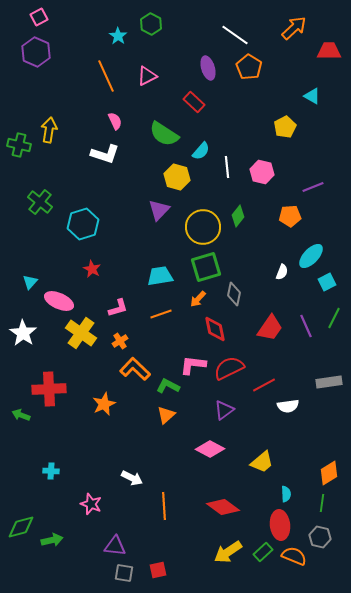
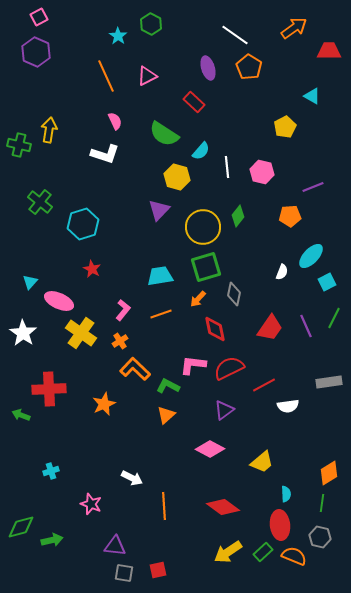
orange arrow at (294, 28): rotated 8 degrees clockwise
pink L-shape at (118, 308): moved 5 px right, 2 px down; rotated 35 degrees counterclockwise
cyan cross at (51, 471): rotated 21 degrees counterclockwise
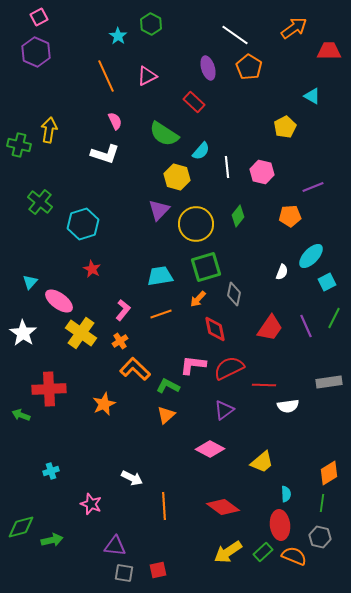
yellow circle at (203, 227): moved 7 px left, 3 px up
pink ellipse at (59, 301): rotated 12 degrees clockwise
red line at (264, 385): rotated 30 degrees clockwise
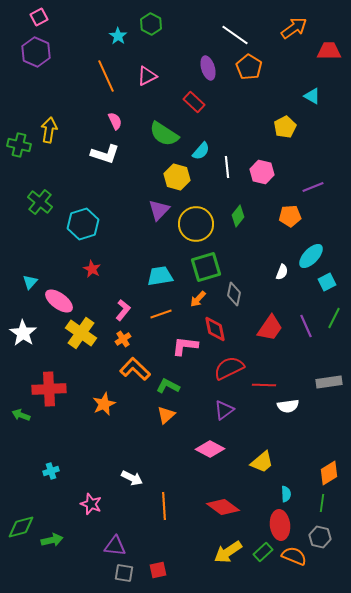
orange cross at (120, 341): moved 3 px right, 2 px up
pink L-shape at (193, 365): moved 8 px left, 19 px up
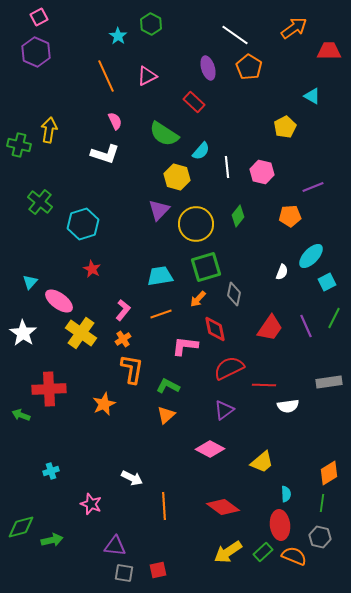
orange L-shape at (135, 369): moved 3 px left; rotated 56 degrees clockwise
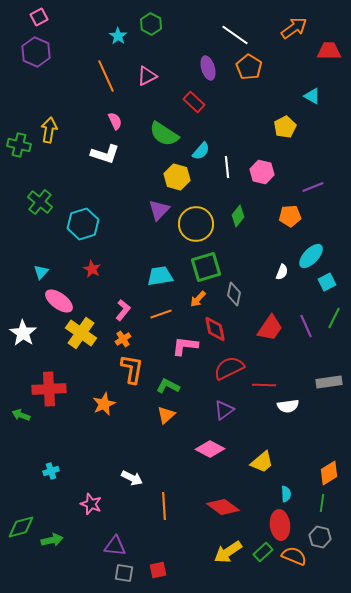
cyan triangle at (30, 282): moved 11 px right, 10 px up
